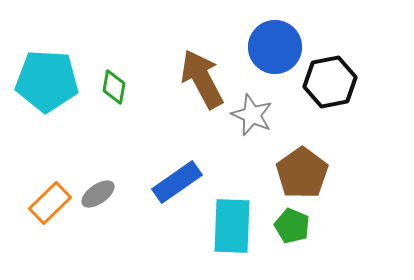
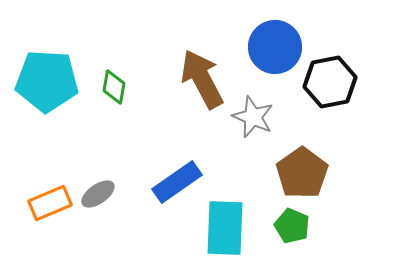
gray star: moved 1 px right, 2 px down
orange rectangle: rotated 21 degrees clockwise
cyan rectangle: moved 7 px left, 2 px down
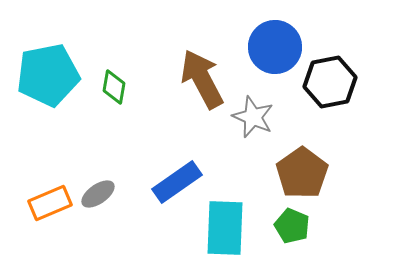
cyan pentagon: moved 1 px right, 6 px up; rotated 14 degrees counterclockwise
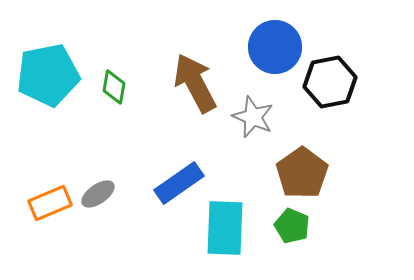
brown arrow: moved 7 px left, 4 px down
blue rectangle: moved 2 px right, 1 px down
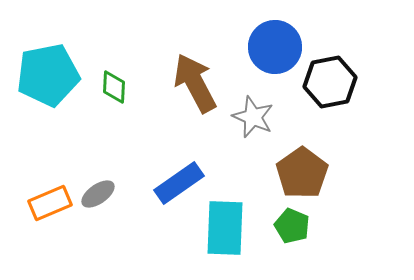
green diamond: rotated 8 degrees counterclockwise
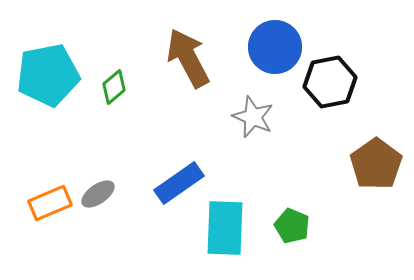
brown arrow: moved 7 px left, 25 px up
green diamond: rotated 48 degrees clockwise
brown pentagon: moved 74 px right, 9 px up
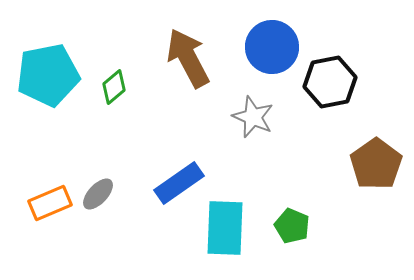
blue circle: moved 3 px left
gray ellipse: rotated 12 degrees counterclockwise
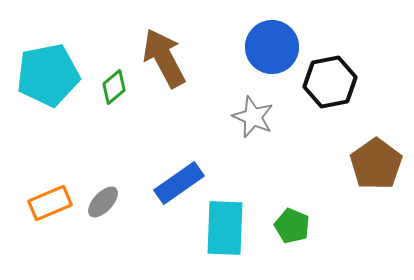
brown arrow: moved 24 px left
gray ellipse: moved 5 px right, 8 px down
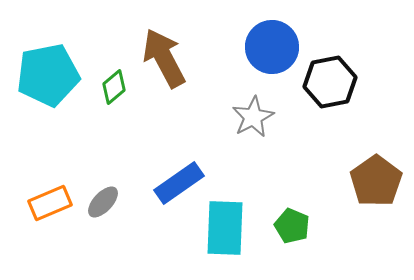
gray star: rotated 21 degrees clockwise
brown pentagon: moved 17 px down
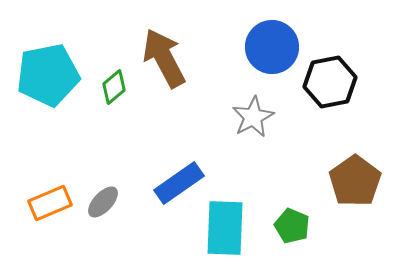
brown pentagon: moved 21 px left
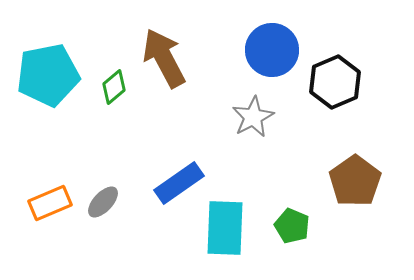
blue circle: moved 3 px down
black hexagon: moved 5 px right; rotated 12 degrees counterclockwise
